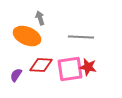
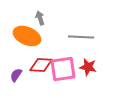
pink square: moved 7 px left
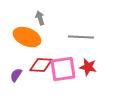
orange ellipse: moved 1 px down
